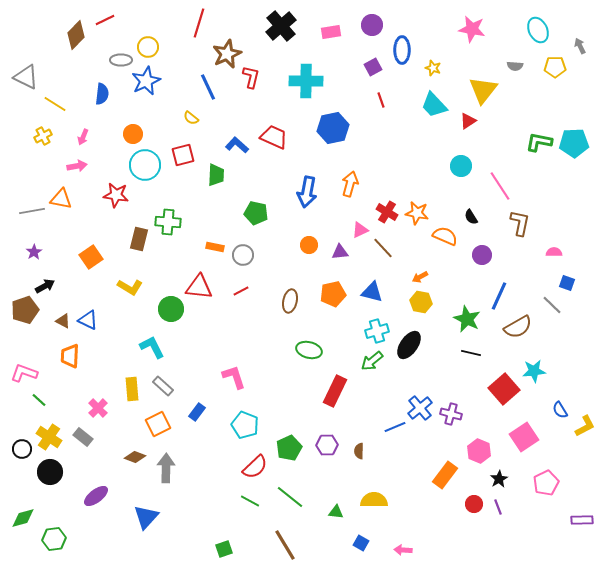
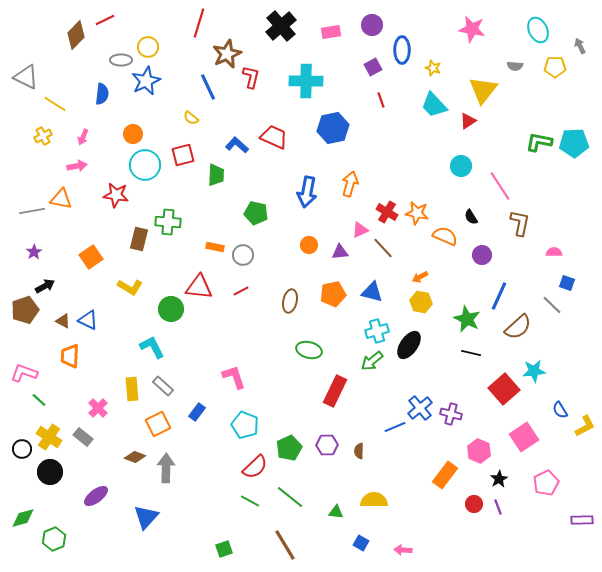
brown semicircle at (518, 327): rotated 12 degrees counterclockwise
green hexagon at (54, 539): rotated 15 degrees counterclockwise
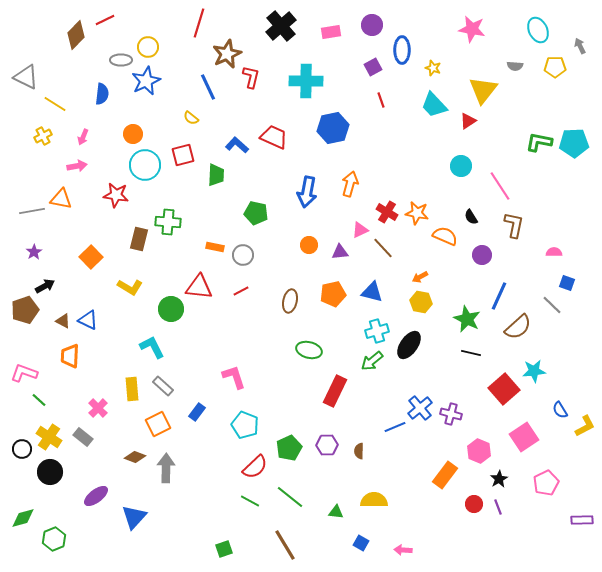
brown L-shape at (520, 223): moved 6 px left, 2 px down
orange square at (91, 257): rotated 10 degrees counterclockwise
blue triangle at (146, 517): moved 12 px left
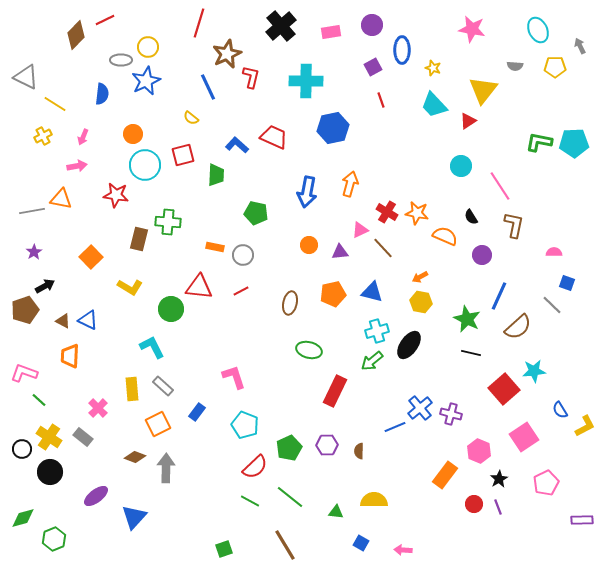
brown ellipse at (290, 301): moved 2 px down
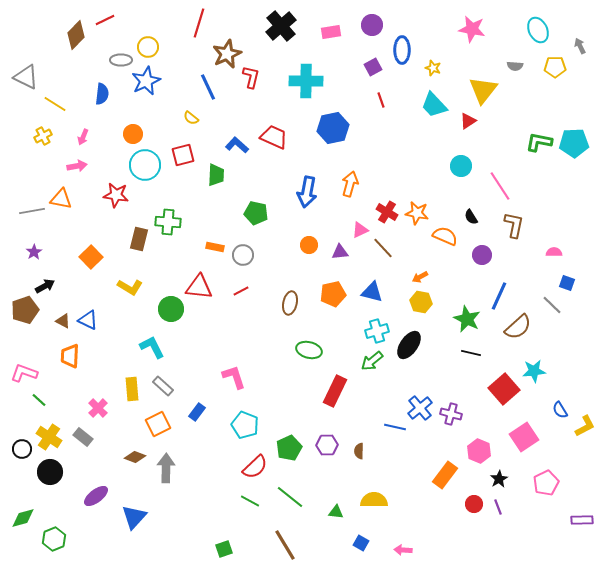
blue line at (395, 427): rotated 35 degrees clockwise
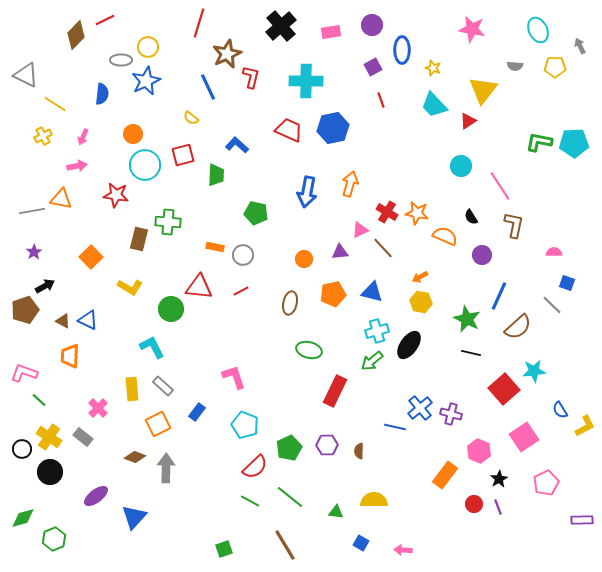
gray triangle at (26, 77): moved 2 px up
red trapezoid at (274, 137): moved 15 px right, 7 px up
orange circle at (309, 245): moved 5 px left, 14 px down
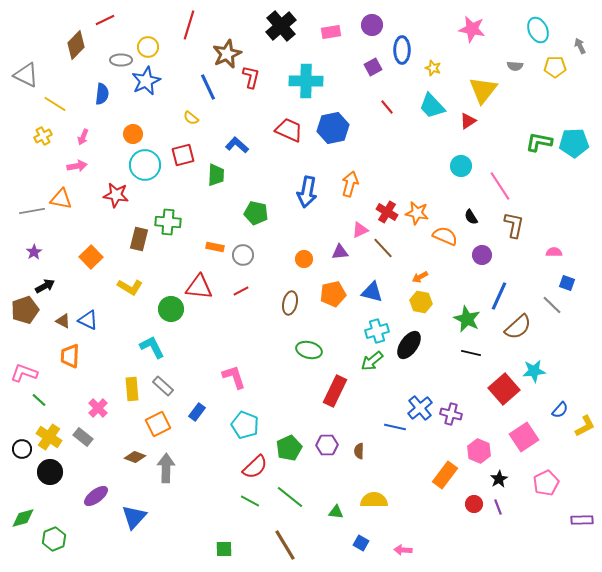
red line at (199, 23): moved 10 px left, 2 px down
brown diamond at (76, 35): moved 10 px down
red line at (381, 100): moved 6 px right, 7 px down; rotated 21 degrees counterclockwise
cyan trapezoid at (434, 105): moved 2 px left, 1 px down
blue semicircle at (560, 410): rotated 108 degrees counterclockwise
green square at (224, 549): rotated 18 degrees clockwise
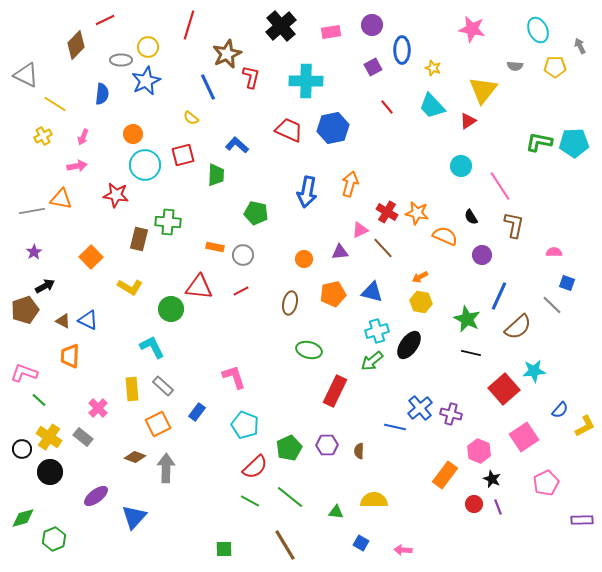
black star at (499, 479): moved 7 px left; rotated 18 degrees counterclockwise
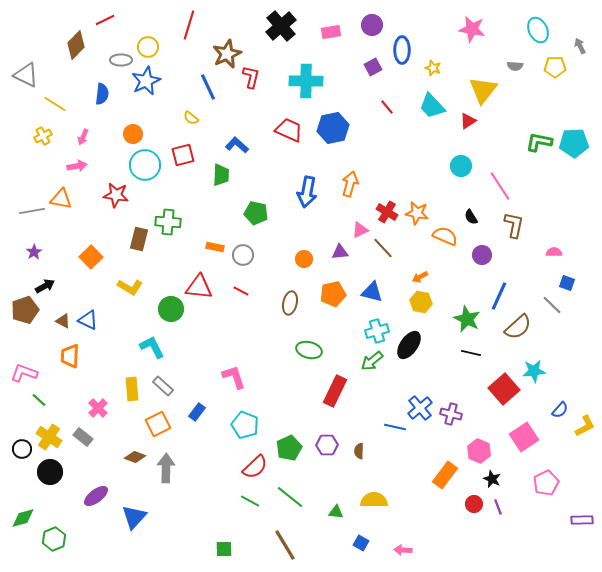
green trapezoid at (216, 175): moved 5 px right
red line at (241, 291): rotated 56 degrees clockwise
